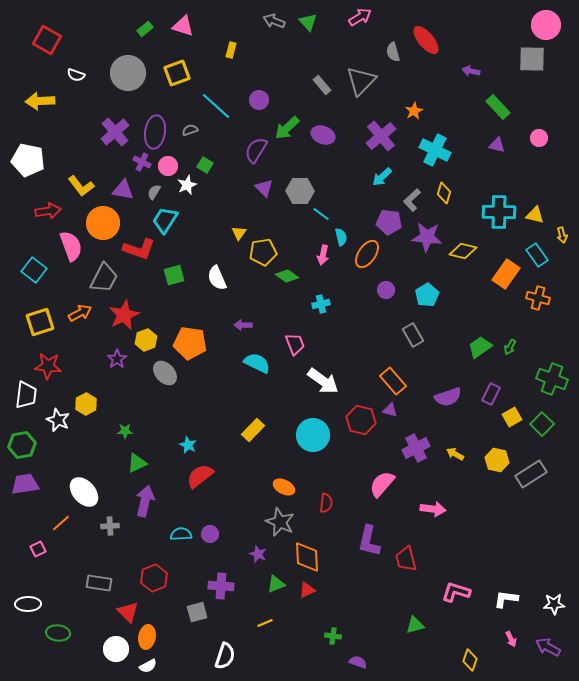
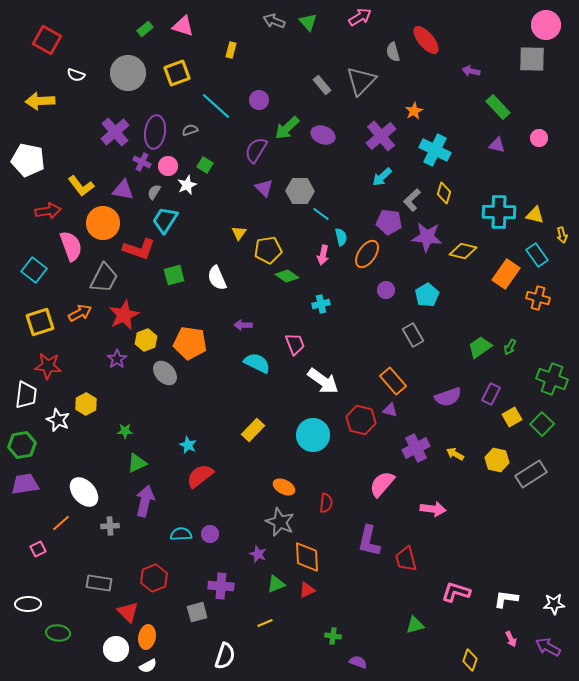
yellow pentagon at (263, 252): moved 5 px right, 2 px up
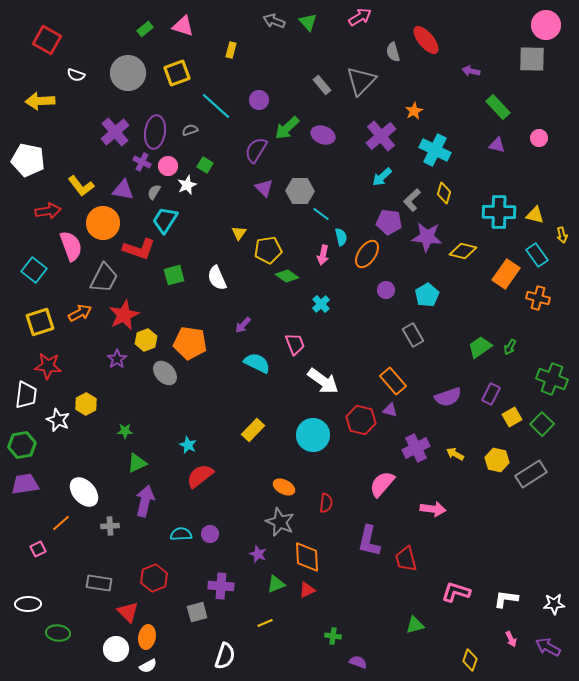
cyan cross at (321, 304): rotated 30 degrees counterclockwise
purple arrow at (243, 325): rotated 48 degrees counterclockwise
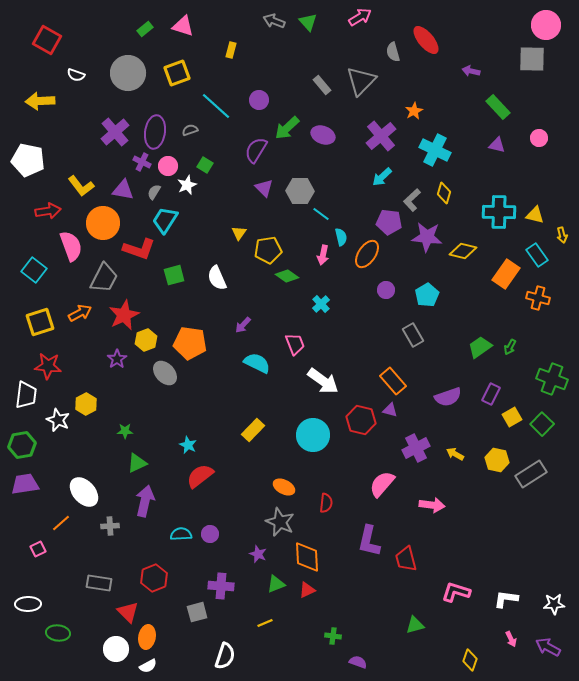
pink arrow at (433, 509): moved 1 px left, 4 px up
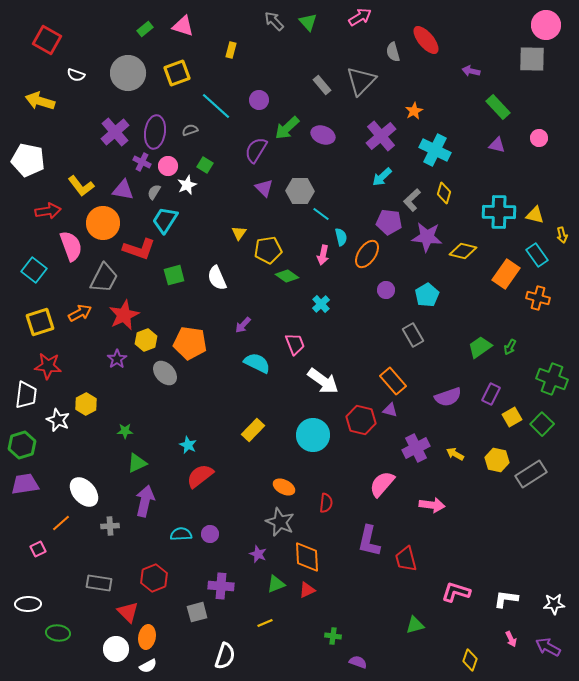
gray arrow at (274, 21): rotated 25 degrees clockwise
yellow arrow at (40, 101): rotated 20 degrees clockwise
green hexagon at (22, 445): rotated 8 degrees counterclockwise
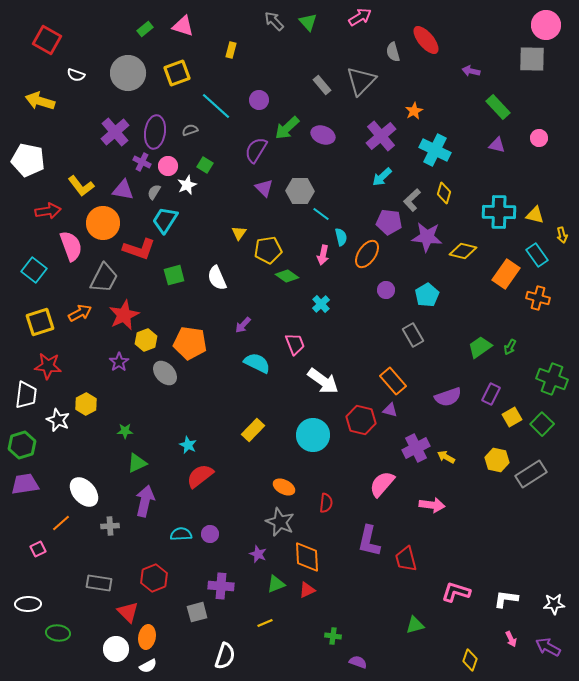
purple star at (117, 359): moved 2 px right, 3 px down
yellow arrow at (455, 454): moved 9 px left, 3 px down
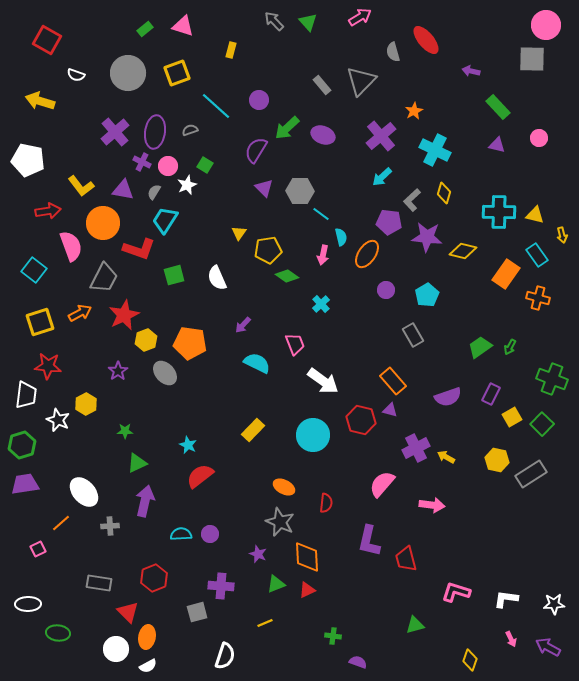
purple star at (119, 362): moved 1 px left, 9 px down
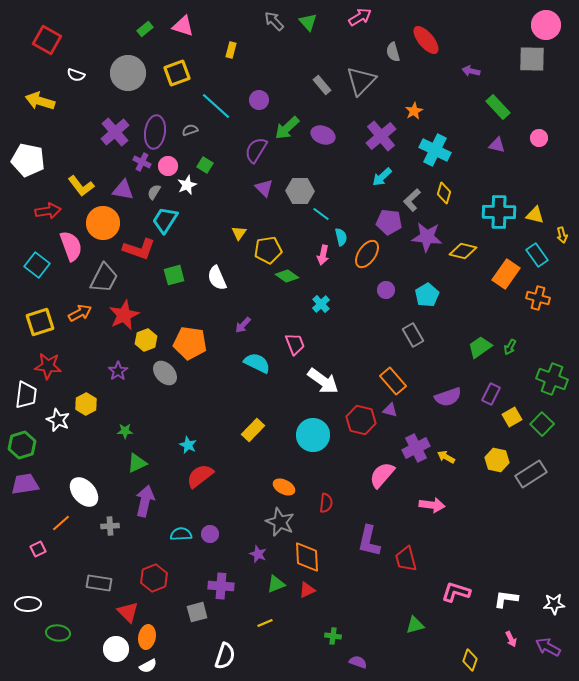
cyan square at (34, 270): moved 3 px right, 5 px up
pink semicircle at (382, 484): moved 9 px up
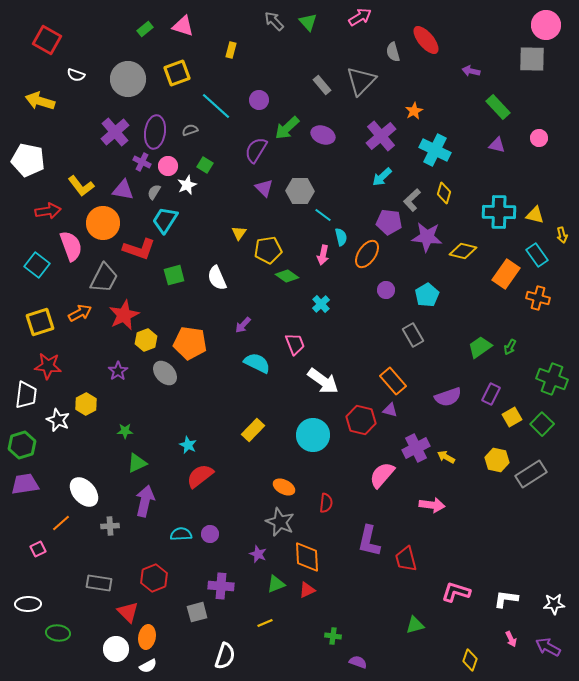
gray circle at (128, 73): moved 6 px down
cyan line at (321, 214): moved 2 px right, 1 px down
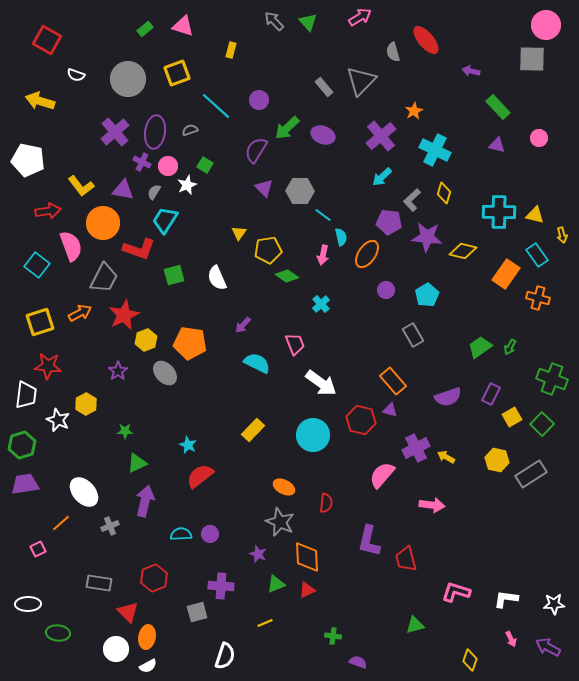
gray rectangle at (322, 85): moved 2 px right, 2 px down
white arrow at (323, 381): moved 2 px left, 2 px down
gray cross at (110, 526): rotated 18 degrees counterclockwise
